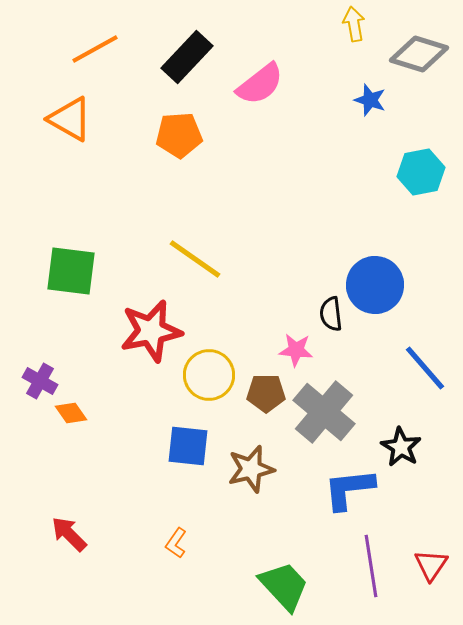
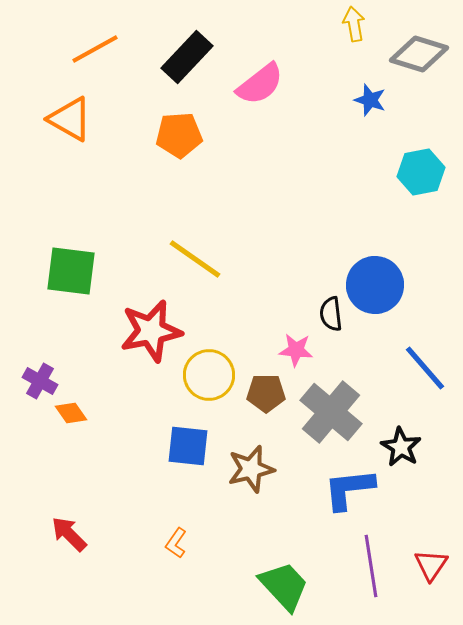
gray cross: moved 7 px right
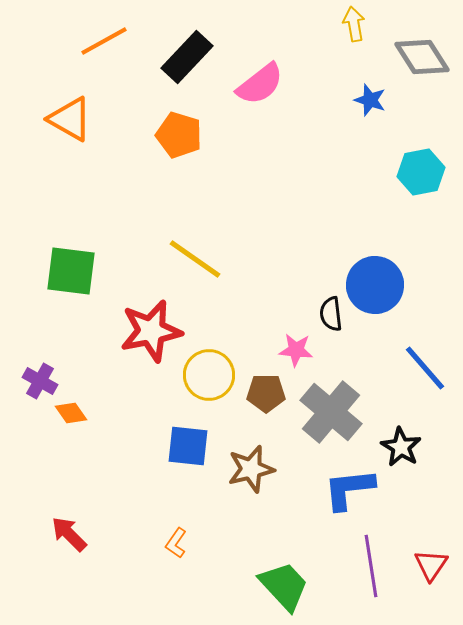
orange line: moved 9 px right, 8 px up
gray diamond: moved 3 px right, 3 px down; rotated 40 degrees clockwise
orange pentagon: rotated 21 degrees clockwise
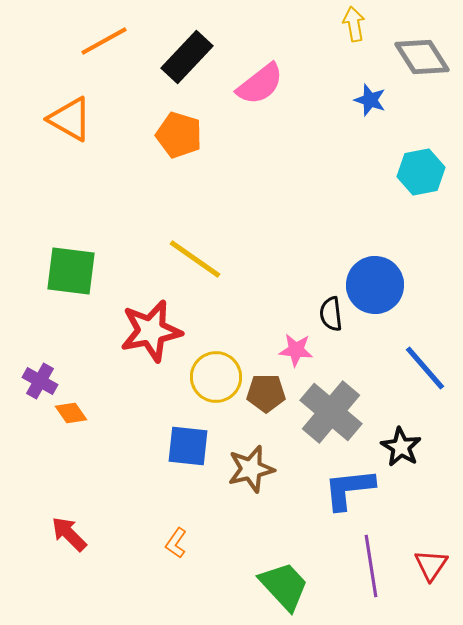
yellow circle: moved 7 px right, 2 px down
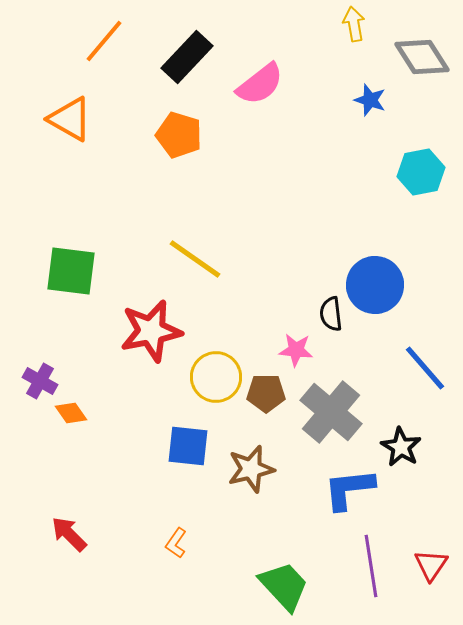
orange line: rotated 21 degrees counterclockwise
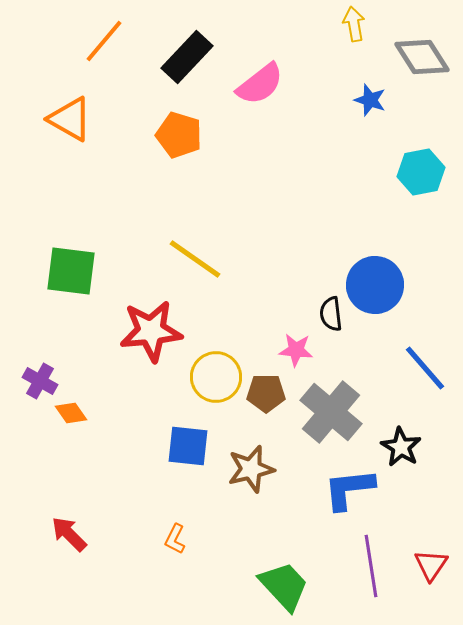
red star: rotated 6 degrees clockwise
orange L-shape: moved 1 px left, 4 px up; rotated 8 degrees counterclockwise
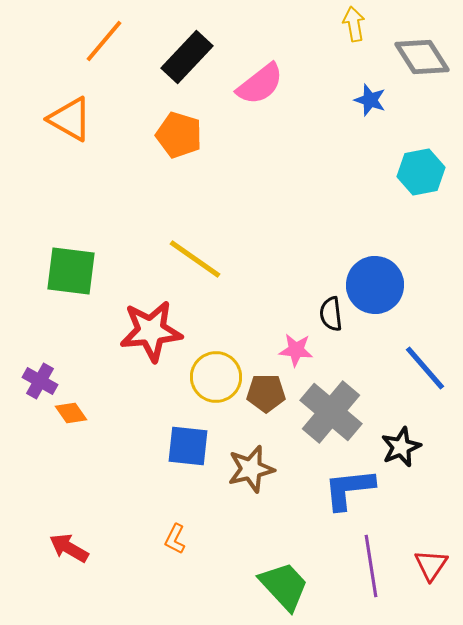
black star: rotated 18 degrees clockwise
red arrow: moved 14 px down; rotated 15 degrees counterclockwise
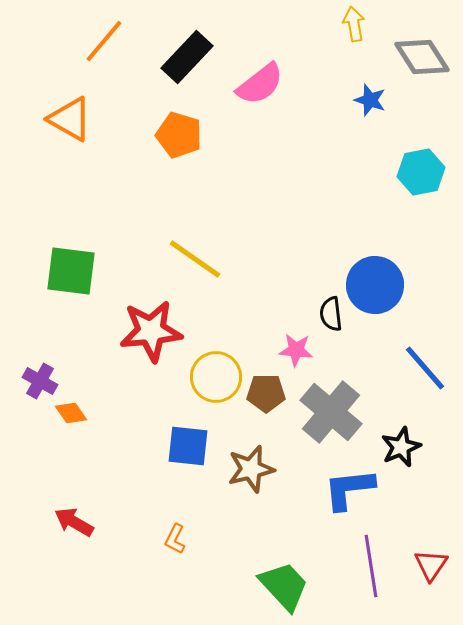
red arrow: moved 5 px right, 26 px up
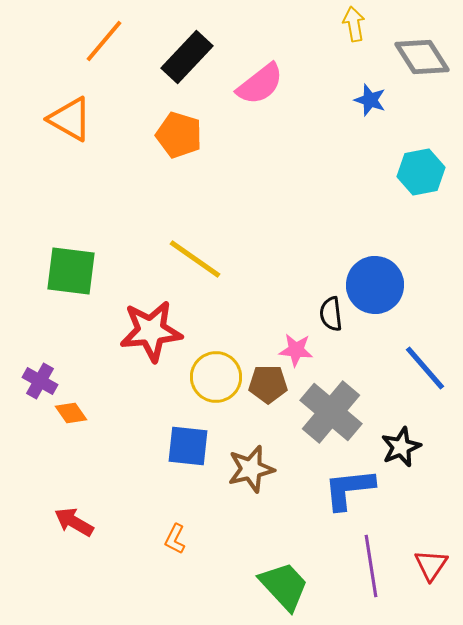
brown pentagon: moved 2 px right, 9 px up
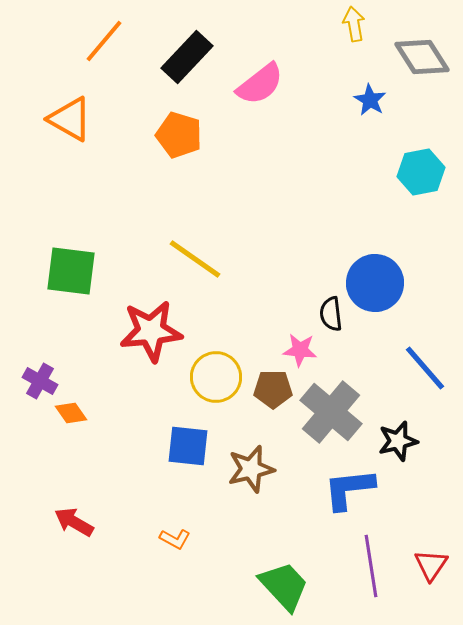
blue star: rotated 12 degrees clockwise
blue circle: moved 2 px up
pink star: moved 4 px right
brown pentagon: moved 5 px right, 5 px down
black star: moved 3 px left, 6 px up; rotated 9 degrees clockwise
orange L-shape: rotated 88 degrees counterclockwise
